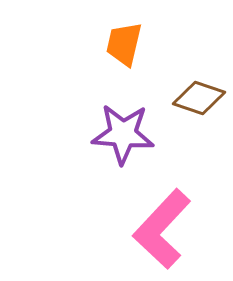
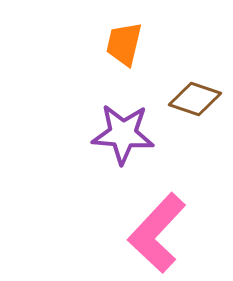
brown diamond: moved 4 px left, 1 px down
pink L-shape: moved 5 px left, 4 px down
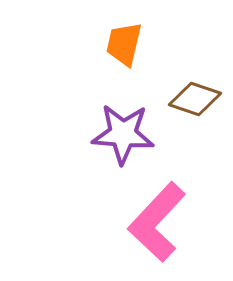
pink L-shape: moved 11 px up
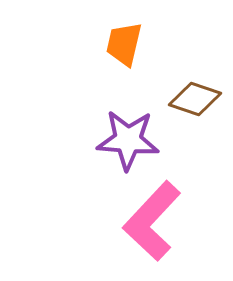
purple star: moved 5 px right, 6 px down
pink L-shape: moved 5 px left, 1 px up
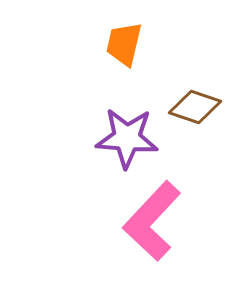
brown diamond: moved 8 px down
purple star: moved 1 px left, 2 px up
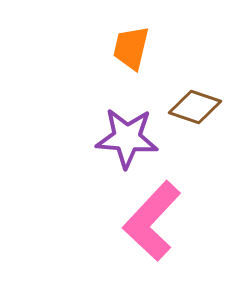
orange trapezoid: moved 7 px right, 4 px down
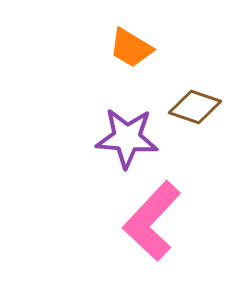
orange trapezoid: rotated 72 degrees counterclockwise
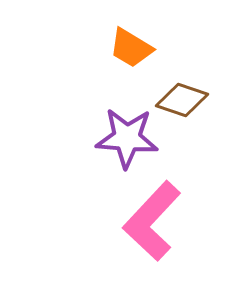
brown diamond: moved 13 px left, 7 px up
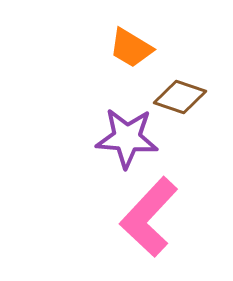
brown diamond: moved 2 px left, 3 px up
pink L-shape: moved 3 px left, 4 px up
